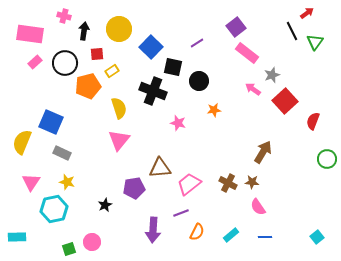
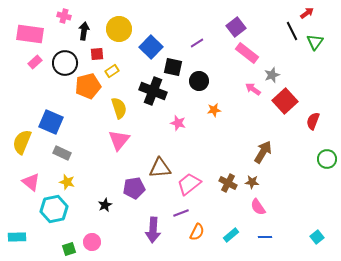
pink triangle at (31, 182): rotated 24 degrees counterclockwise
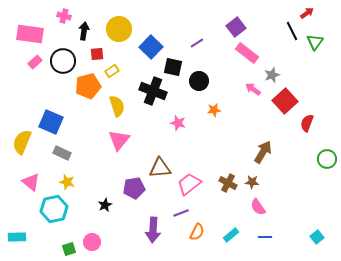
black circle at (65, 63): moved 2 px left, 2 px up
yellow semicircle at (119, 108): moved 2 px left, 2 px up
red semicircle at (313, 121): moved 6 px left, 2 px down
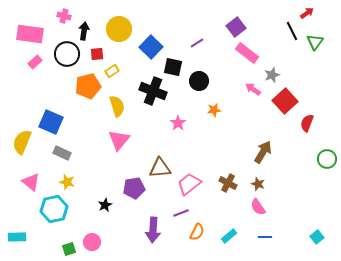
black circle at (63, 61): moved 4 px right, 7 px up
pink star at (178, 123): rotated 21 degrees clockwise
brown star at (252, 182): moved 6 px right, 2 px down; rotated 16 degrees clockwise
cyan rectangle at (231, 235): moved 2 px left, 1 px down
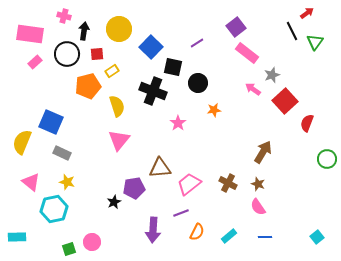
black circle at (199, 81): moved 1 px left, 2 px down
black star at (105, 205): moved 9 px right, 3 px up
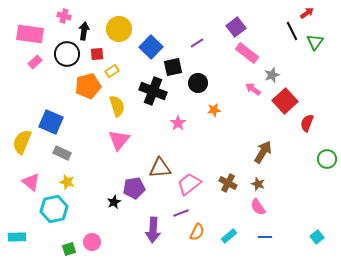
black square at (173, 67): rotated 24 degrees counterclockwise
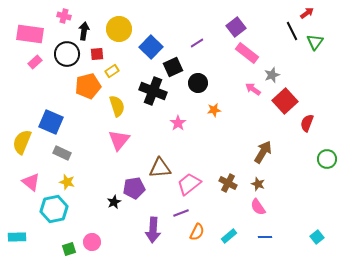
black square at (173, 67): rotated 12 degrees counterclockwise
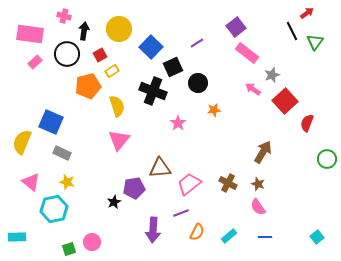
red square at (97, 54): moved 3 px right, 1 px down; rotated 24 degrees counterclockwise
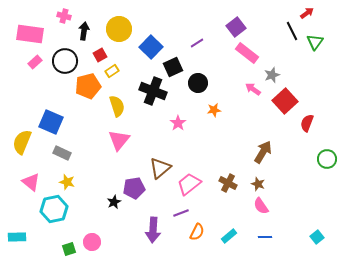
black circle at (67, 54): moved 2 px left, 7 px down
brown triangle at (160, 168): rotated 35 degrees counterclockwise
pink semicircle at (258, 207): moved 3 px right, 1 px up
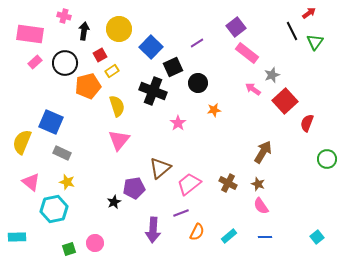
red arrow at (307, 13): moved 2 px right
black circle at (65, 61): moved 2 px down
pink circle at (92, 242): moved 3 px right, 1 px down
